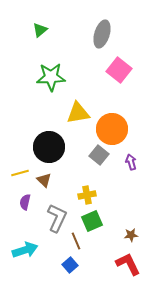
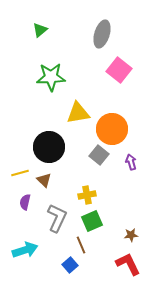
brown line: moved 5 px right, 4 px down
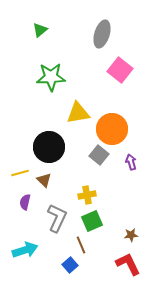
pink square: moved 1 px right
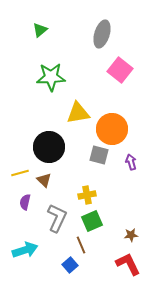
gray square: rotated 24 degrees counterclockwise
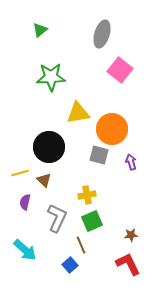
cyan arrow: rotated 60 degrees clockwise
